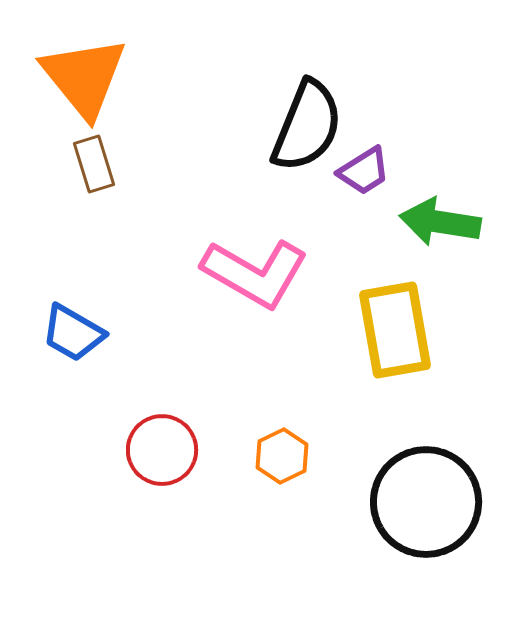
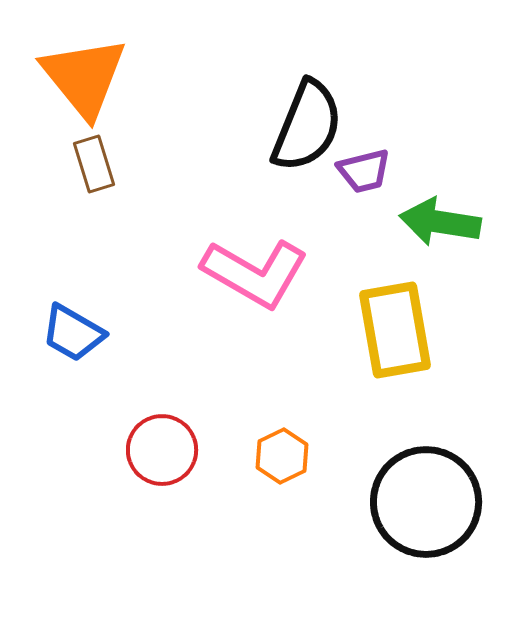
purple trapezoid: rotated 18 degrees clockwise
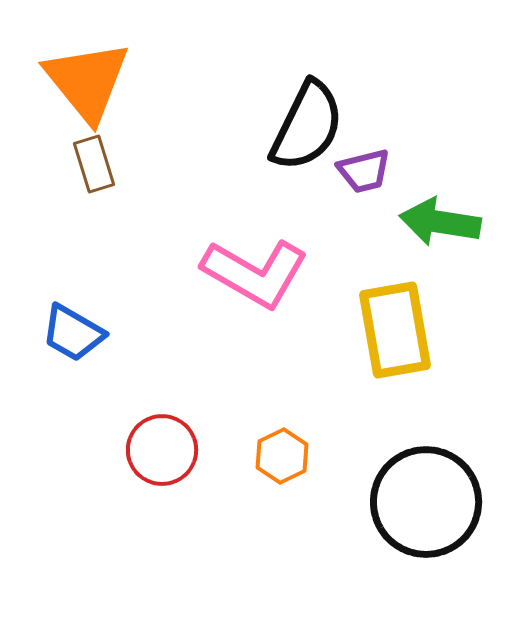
orange triangle: moved 3 px right, 4 px down
black semicircle: rotated 4 degrees clockwise
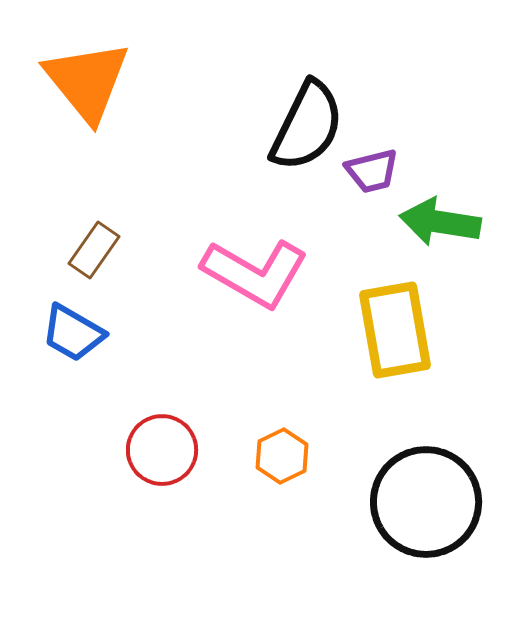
brown rectangle: moved 86 px down; rotated 52 degrees clockwise
purple trapezoid: moved 8 px right
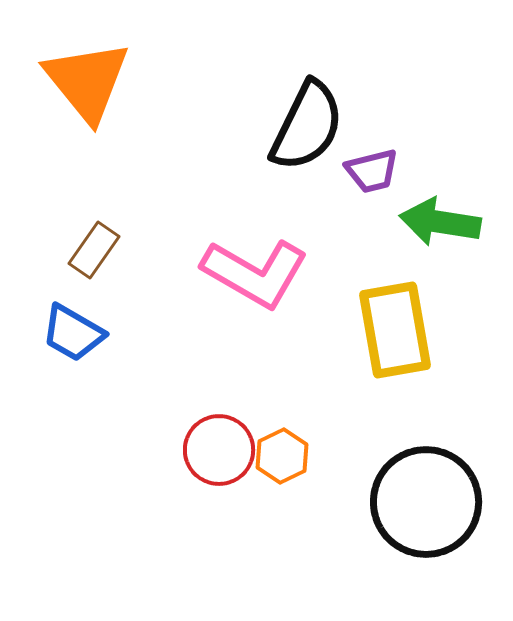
red circle: moved 57 px right
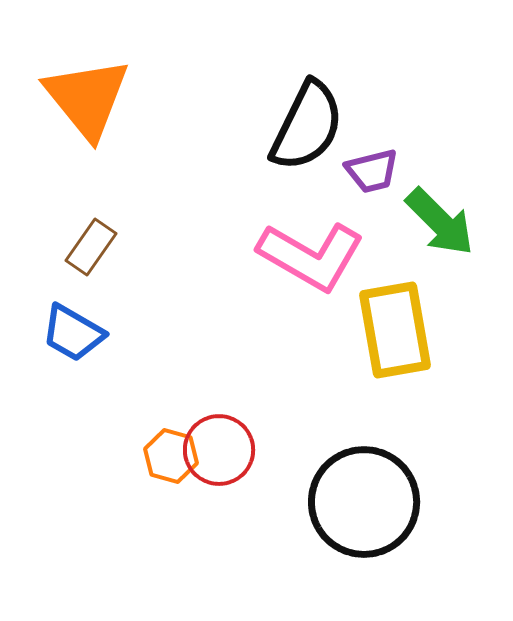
orange triangle: moved 17 px down
green arrow: rotated 144 degrees counterclockwise
brown rectangle: moved 3 px left, 3 px up
pink L-shape: moved 56 px right, 17 px up
orange hexagon: moved 111 px left; rotated 18 degrees counterclockwise
black circle: moved 62 px left
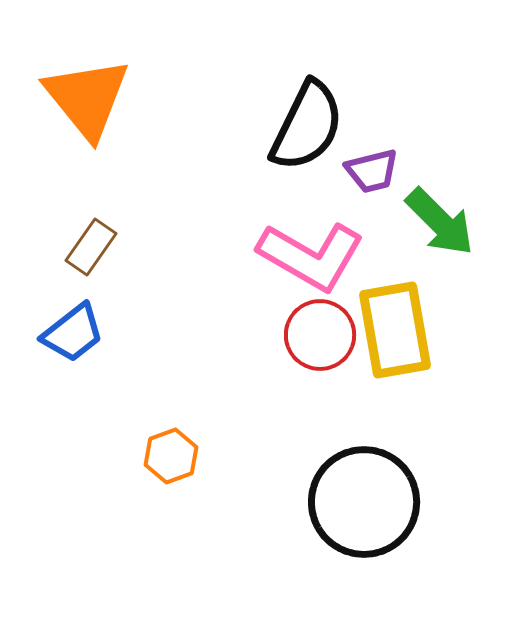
blue trapezoid: rotated 68 degrees counterclockwise
red circle: moved 101 px right, 115 px up
orange hexagon: rotated 24 degrees clockwise
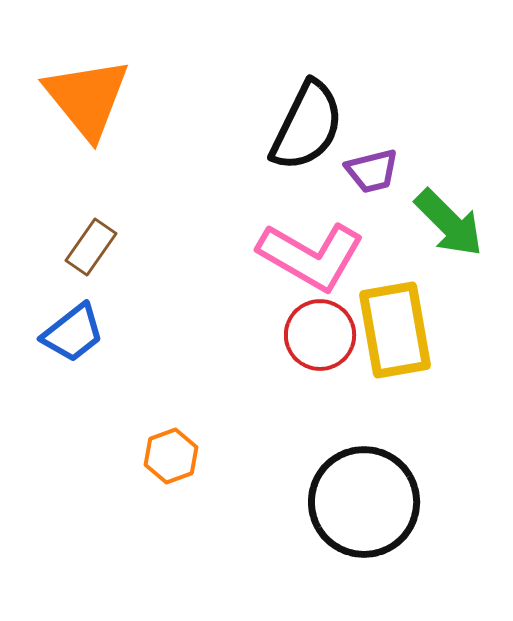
green arrow: moved 9 px right, 1 px down
